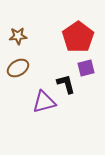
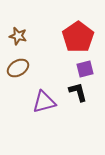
brown star: rotated 18 degrees clockwise
purple square: moved 1 px left, 1 px down
black L-shape: moved 12 px right, 8 px down
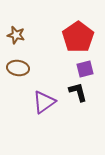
brown star: moved 2 px left, 1 px up
brown ellipse: rotated 40 degrees clockwise
purple triangle: rotated 20 degrees counterclockwise
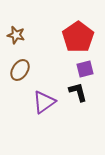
brown ellipse: moved 2 px right, 2 px down; rotated 65 degrees counterclockwise
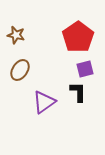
black L-shape: rotated 15 degrees clockwise
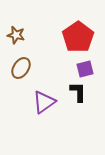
brown ellipse: moved 1 px right, 2 px up
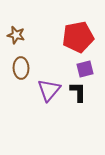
red pentagon: rotated 24 degrees clockwise
brown ellipse: rotated 35 degrees counterclockwise
purple triangle: moved 5 px right, 12 px up; rotated 15 degrees counterclockwise
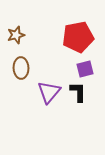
brown star: rotated 30 degrees counterclockwise
purple triangle: moved 2 px down
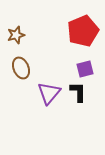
red pentagon: moved 5 px right, 6 px up; rotated 12 degrees counterclockwise
brown ellipse: rotated 20 degrees counterclockwise
purple triangle: moved 1 px down
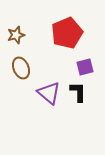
red pentagon: moved 16 px left, 2 px down
purple square: moved 2 px up
purple triangle: rotated 30 degrees counterclockwise
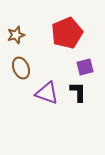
purple triangle: moved 2 px left; rotated 20 degrees counterclockwise
